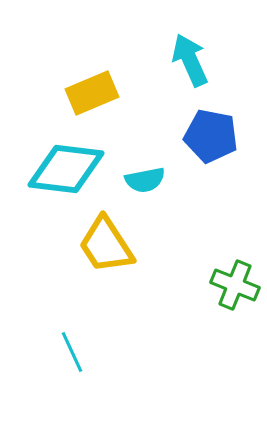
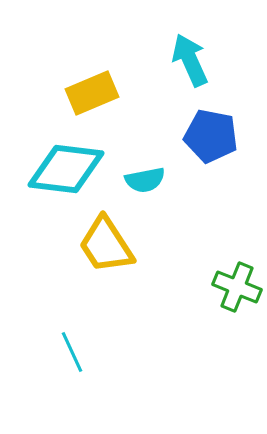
green cross: moved 2 px right, 2 px down
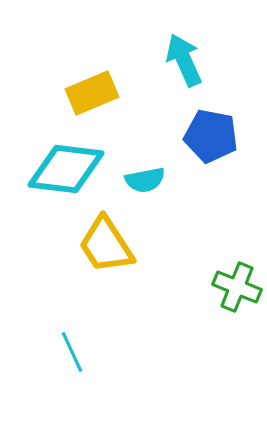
cyan arrow: moved 6 px left
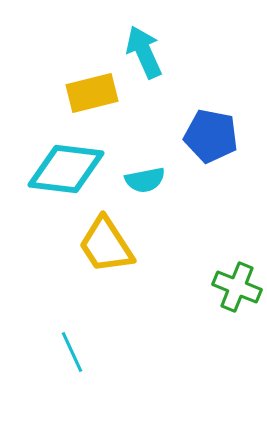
cyan arrow: moved 40 px left, 8 px up
yellow rectangle: rotated 9 degrees clockwise
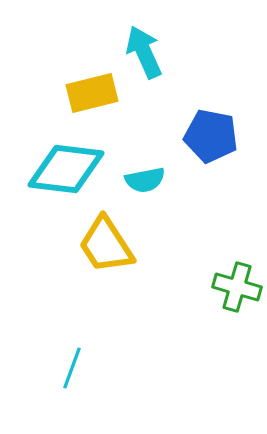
green cross: rotated 6 degrees counterclockwise
cyan line: moved 16 px down; rotated 45 degrees clockwise
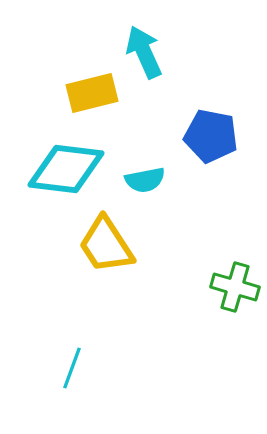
green cross: moved 2 px left
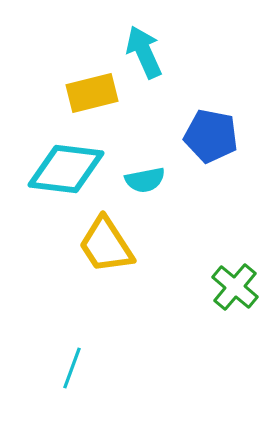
green cross: rotated 24 degrees clockwise
